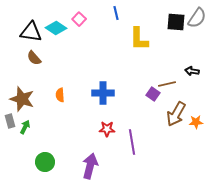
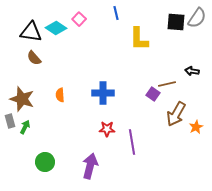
orange star: moved 5 px down; rotated 24 degrees counterclockwise
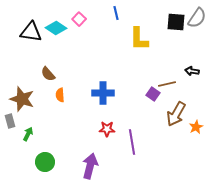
brown semicircle: moved 14 px right, 16 px down
green arrow: moved 3 px right, 7 px down
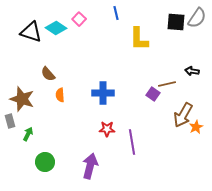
black triangle: rotated 10 degrees clockwise
brown arrow: moved 7 px right, 1 px down
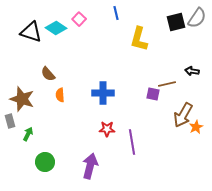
black square: rotated 18 degrees counterclockwise
yellow L-shape: rotated 15 degrees clockwise
purple square: rotated 24 degrees counterclockwise
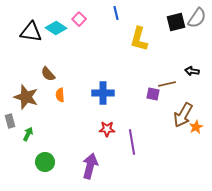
black triangle: rotated 10 degrees counterclockwise
brown star: moved 4 px right, 2 px up
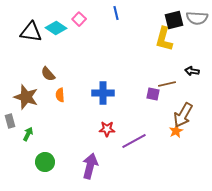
gray semicircle: rotated 60 degrees clockwise
black square: moved 2 px left, 2 px up
yellow L-shape: moved 25 px right
orange star: moved 20 px left, 4 px down
purple line: moved 2 px right, 1 px up; rotated 70 degrees clockwise
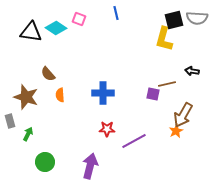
pink square: rotated 24 degrees counterclockwise
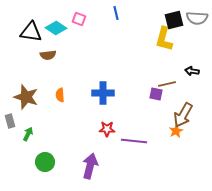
brown semicircle: moved 19 px up; rotated 56 degrees counterclockwise
purple square: moved 3 px right
purple line: rotated 35 degrees clockwise
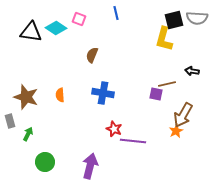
brown semicircle: moved 44 px right; rotated 119 degrees clockwise
blue cross: rotated 10 degrees clockwise
red star: moved 7 px right; rotated 21 degrees clockwise
purple line: moved 1 px left
